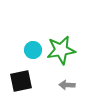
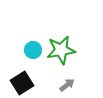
black square: moved 1 px right, 2 px down; rotated 20 degrees counterclockwise
gray arrow: rotated 140 degrees clockwise
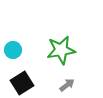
cyan circle: moved 20 px left
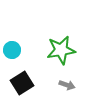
cyan circle: moved 1 px left
gray arrow: rotated 56 degrees clockwise
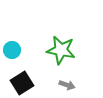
green star: rotated 20 degrees clockwise
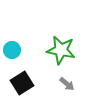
gray arrow: moved 1 px up; rotated 21 degrees clockwise
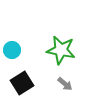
gray arrow: moved 2 px left
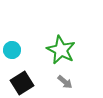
green star: rotated 16 degrees clockwise
gray arrow: moved 2 px up
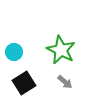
cyan circle: moved 2 px right, 2 px down
black square: moved 2 px right
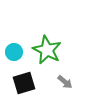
green star: moved 14 px left
black square: rotated 15 degrees clockwise
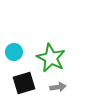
green star: moved 4 px right, 8 px down
gray arrow: moved 7 px left, 5 px down; rotated 49 degrees counterclockwise
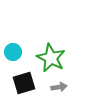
cyan circle: moved 1 px left
gray arrow: moved 1 px right
